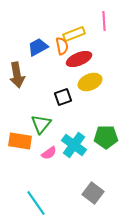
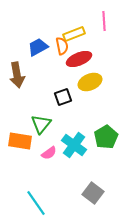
green pentagon: rotated 30 degrees counterclockwise
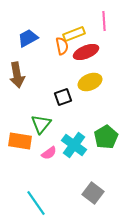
blue trapezoid: moved 10 px left, 9 px up
red ellipse: moved 7 px right, 7 px up
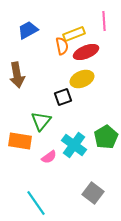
blue trapezoid: moved 8 px up
yellow ellipse: moved 8 px left, 3 px up
green triangle: moved 3 px up
pink semicircle: moved 4 px down
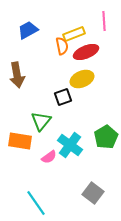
cyan cross: moved 4 px left
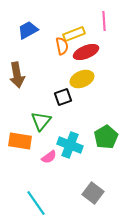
cyan cross: rotated 15 degrees counterclockwise
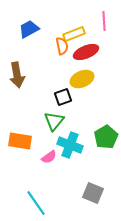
blue trapezoid: moved 1 px right, 1 px up
green triangle: moved 13 px right
gray square: rotated 15 degrees counterclockwise
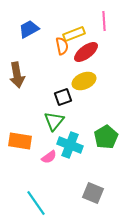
red ellipse: rotated 15 degrees counterclockwise
yellow ellipse: moved 2 px right, 2 px down
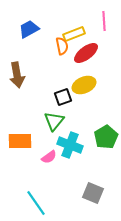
red ellipse: moved 1 px down
yellow ellipse: moved 4 px down
orange rectangle: rotated 10 degrees counterclockwise
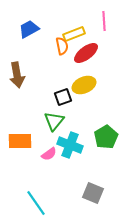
pink semicircle: moved 3 px up
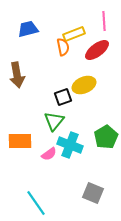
blue trapezoid: moved 1 px left; rotated 15 degrees clockwise
orange semicircle: moved 1 px right, 1 px down
red ellipse: moved 11 px right, 3 px up
